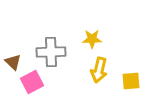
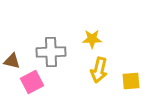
brown triangle: moved 1 px left, 1 px up; rotated 30 degrees counterclockwise
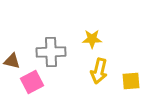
yellow arrow: moved 1 px down
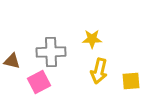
pink square: moved 7 px right
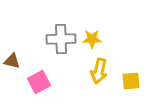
gray cross: moved 10 px right, 13 px up
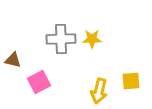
brown triangle: moved 1 px right, 1 px up
yellow arrow: moved 20 px down
